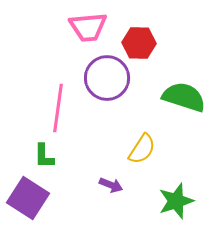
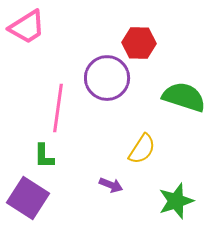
pink trapezoid: moved 61 px left; rotated 27 degrees counterclockwise
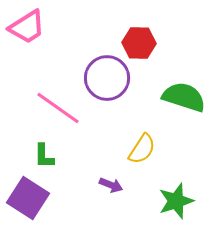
pink line: rotated 63 degrees counterclockwise
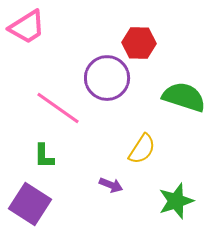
purple square: moved 2 px right, 6 px down
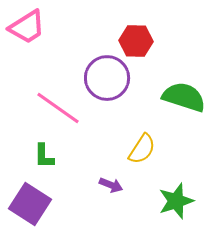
red hexagon: moved 3 px left, 2 px up
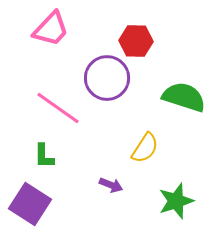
pink trapezoid: moved 24 px right, 2 px down; rotated 15 degrees counterclockwise
yellow semicircle: moved 3 px right, 1 px up
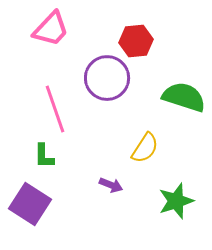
red hexagon: rotated 8 degrees counterclockwise
pink line: moved 3 px left, 1 px down; rotated 36 degrees clockwise
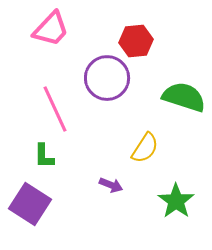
pink line: rotated 6 degrees counterclockwise
green star: rotated 18 degrees counterclockwise
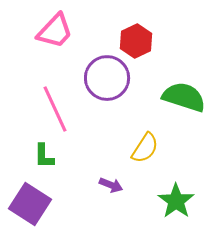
pink trapezoid: moved 4 px right, 2 px down
red hexagon: rotated 20 degrees counterclockwise
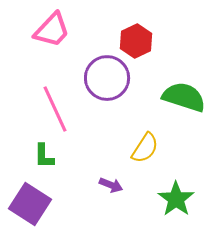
pink trapezoid: moved 3 px left, 1 px up
green star: moved 2 px up
